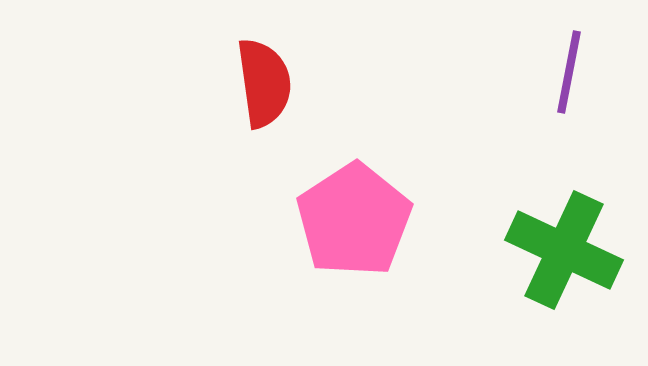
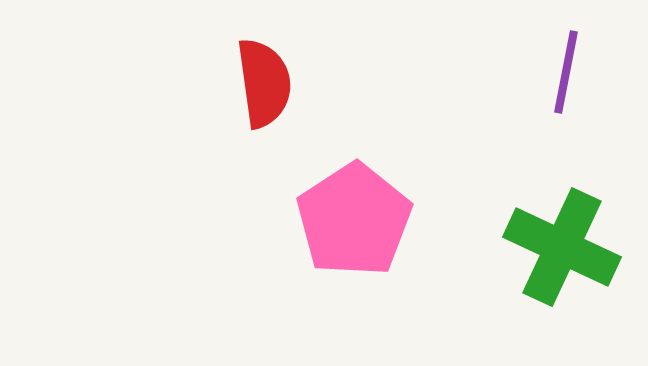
purple line: moved 3 px left
green cross: moved 2 px left, 3 px up
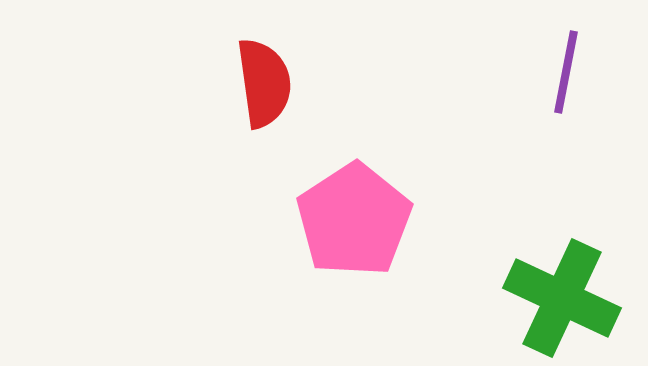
green cross: moved 51 px down
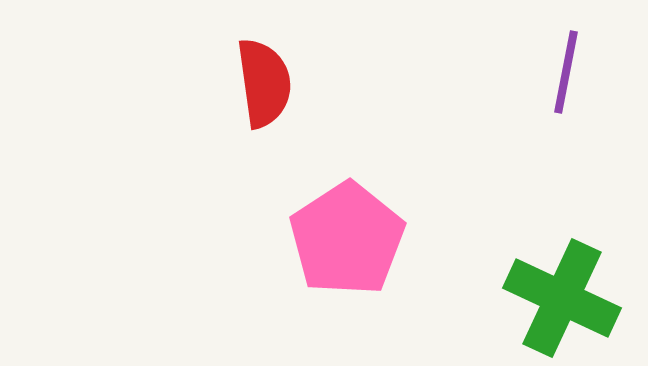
pink pentagon: moved 7 px left, 19 px down
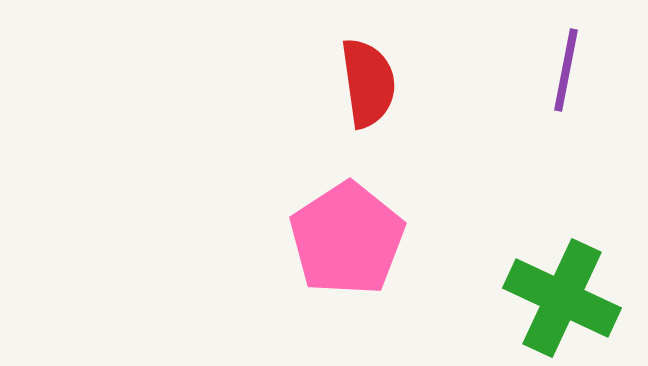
purple line: moved 2 px up
red semicircle: moved 104 px right
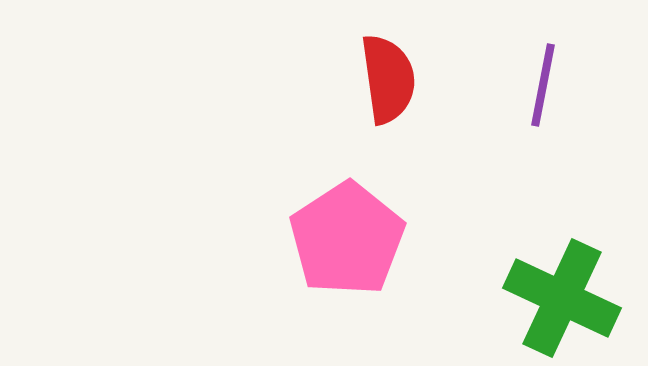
purple line: moved 23 px left, 15 px down
red semicircle: moved 20 px right, 4 px up
